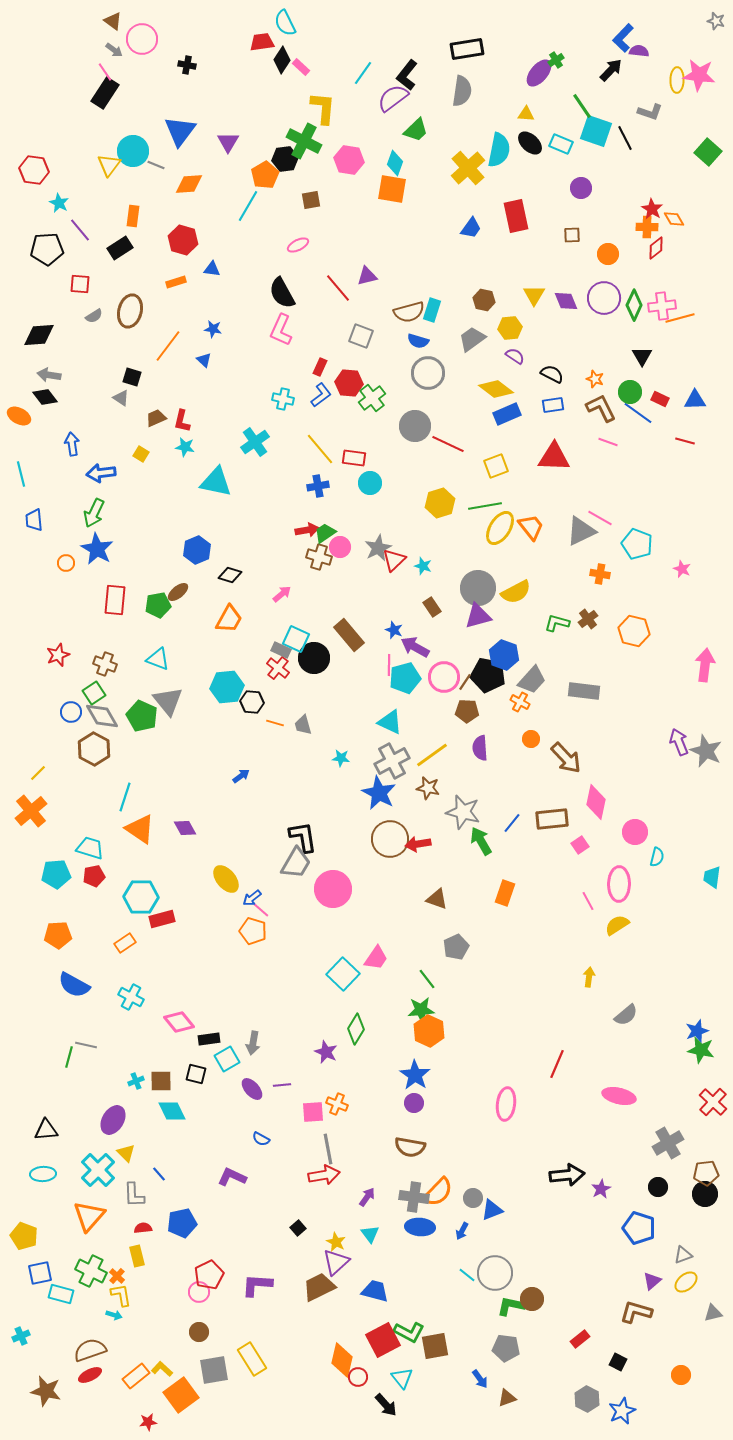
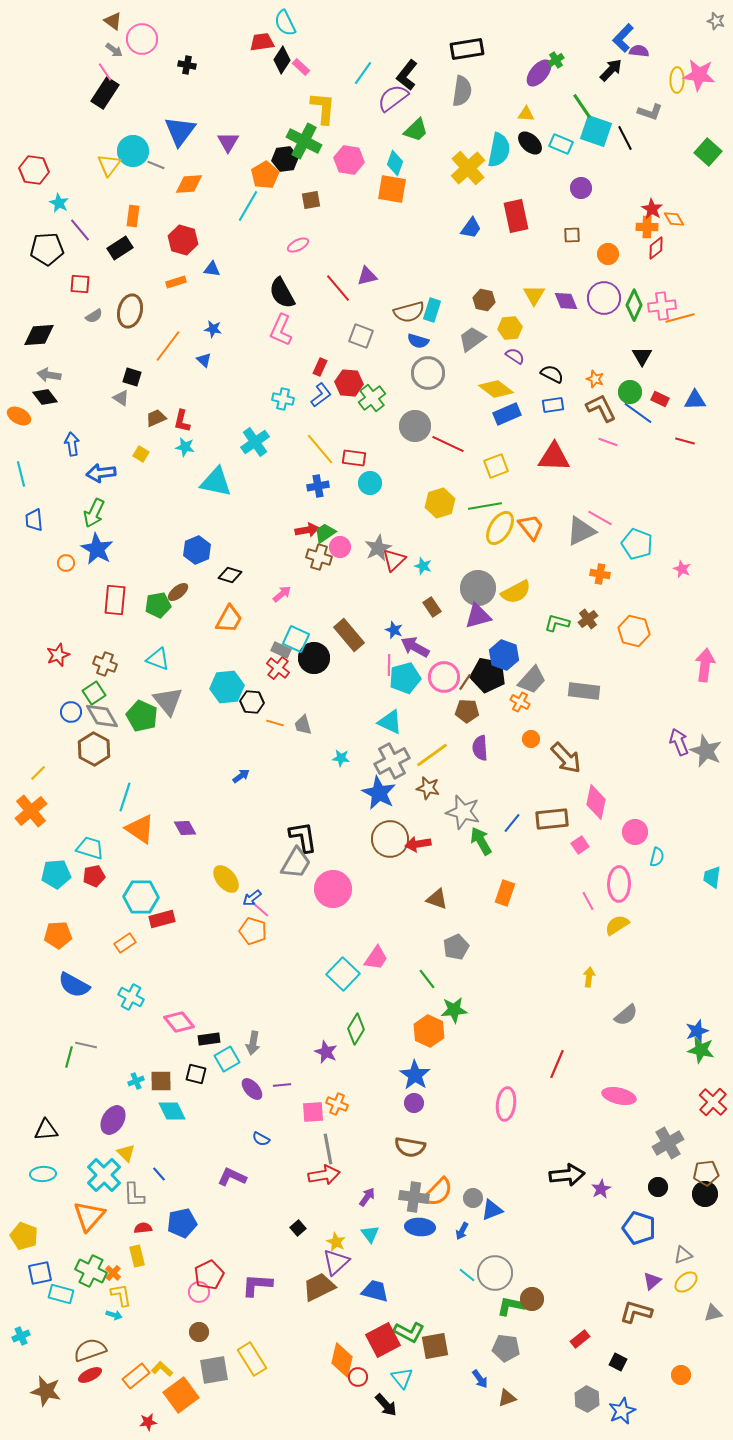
green star at (421, 1010): moved 33 px right
cyan cross at (98, 1170): moved 6 px right, 5 px down
orange cross at (117, 1276): moved 4 px left, 3 px up
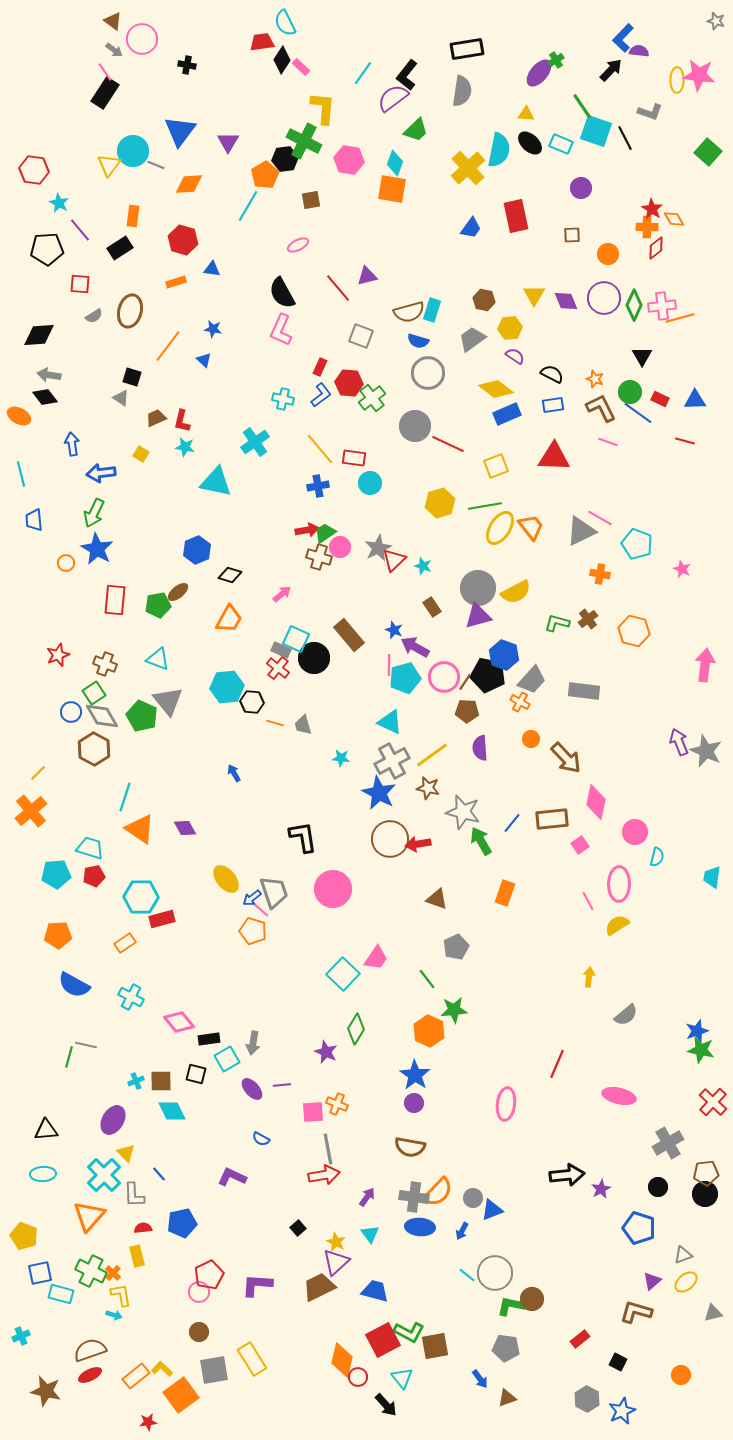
blue arrow at (241, 776): moved 7 px left, 3 px up; rotated 84 degrees counterclockwise
gray trapezoid at (296, 863): moved 22 px left, 29 px down; rotated 48 degrees counterclockwise
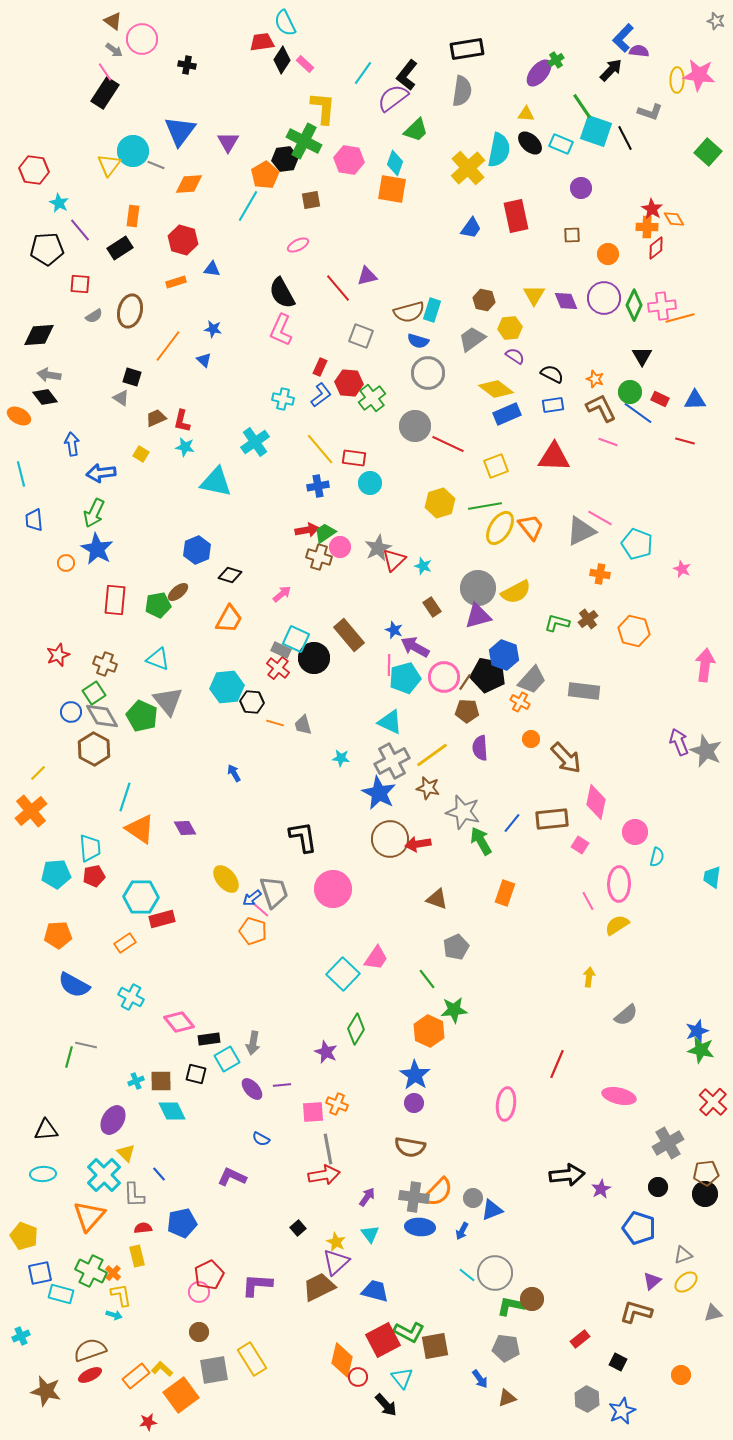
pink rectangle at (301, 67): moved 4 px right, 3 px up
pink square at (580, 845): rotated 24 degrees counterclockwise
cyan trapezoid at (90, 848): rotated 68 degrees clockwise
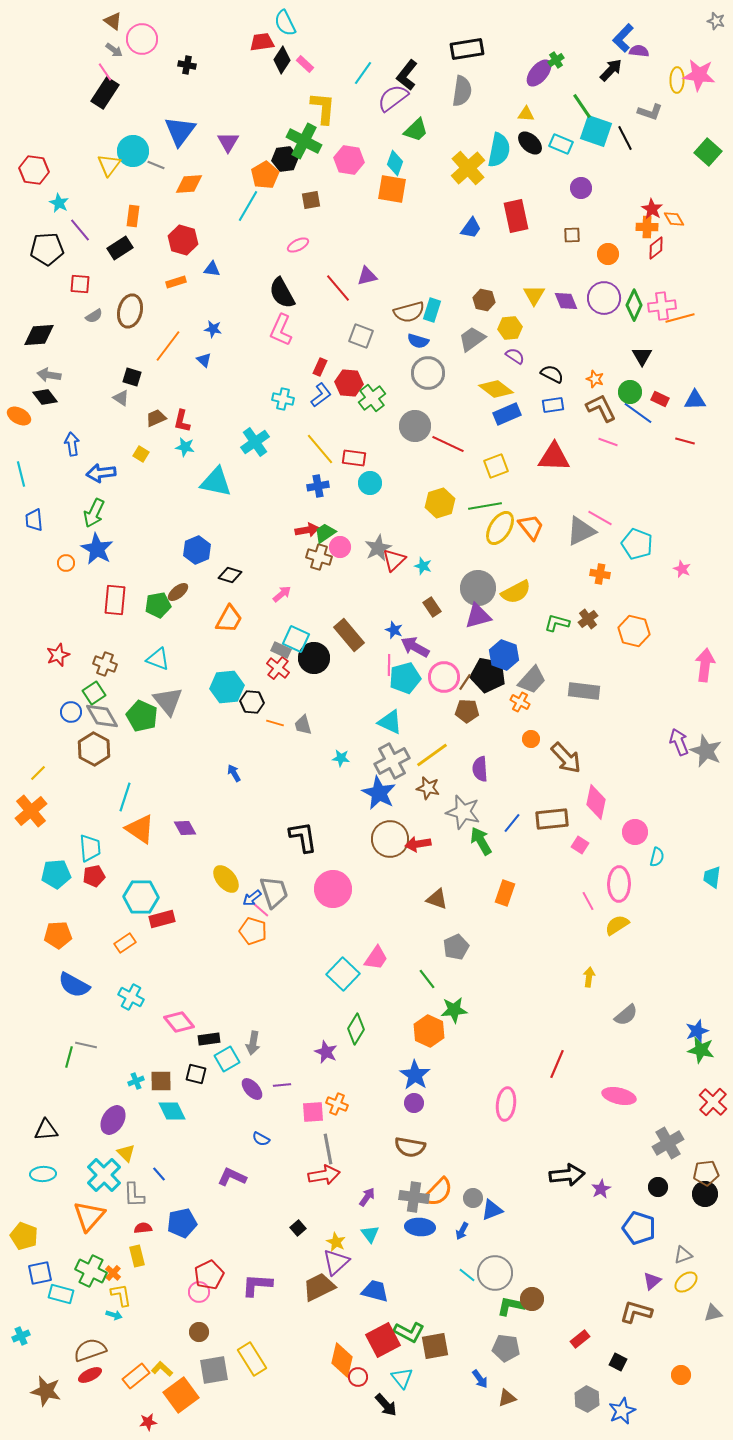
purple semicircle at (480, 748): moved 21 px down
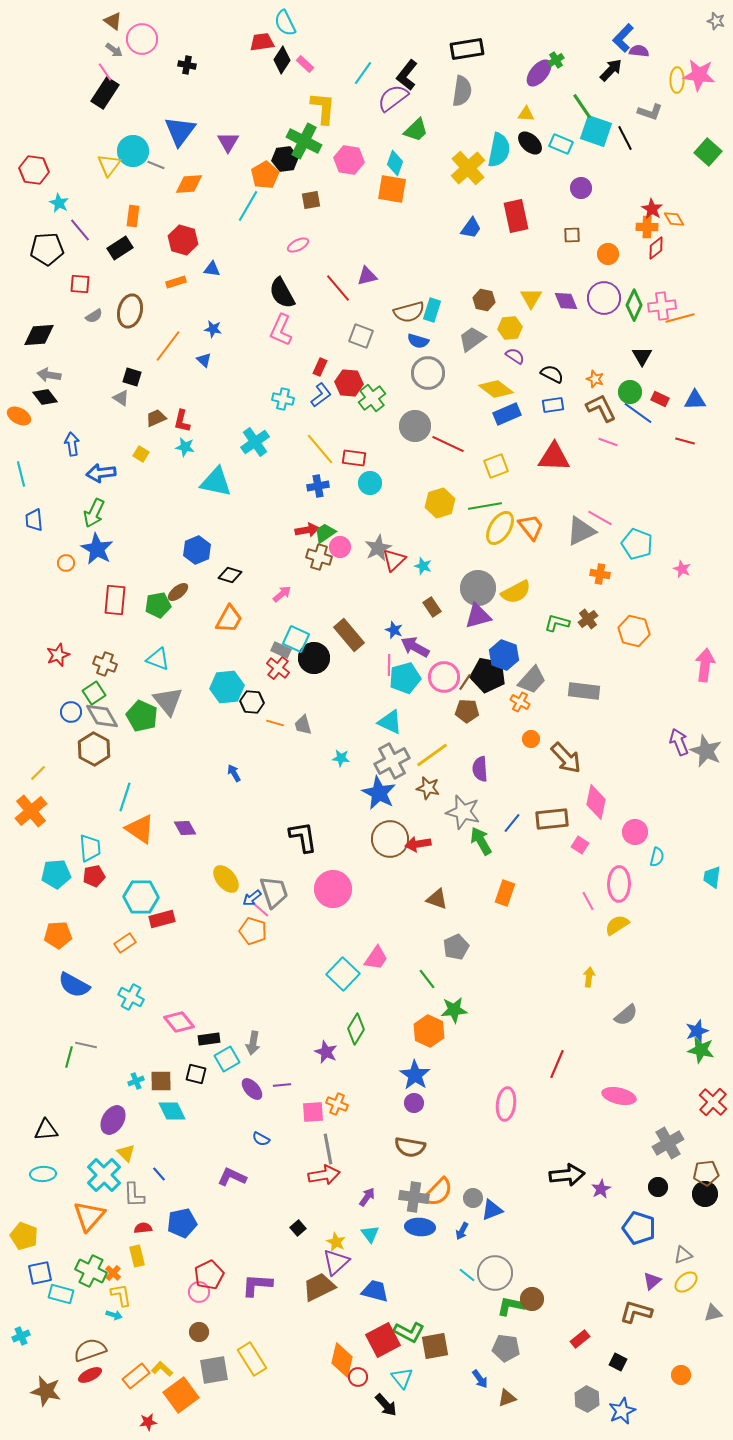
yellow triangle at (534, 295): moved 3 px left, 3 px down
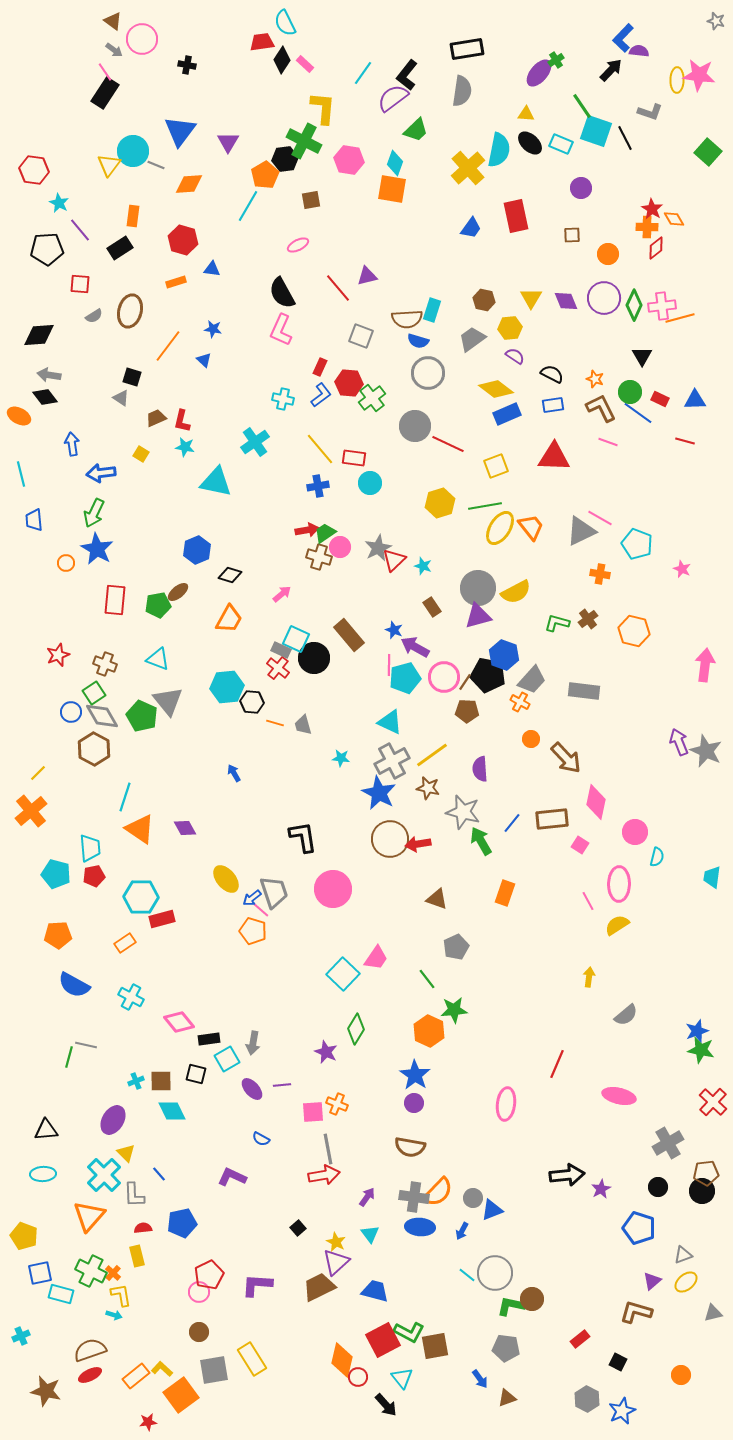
brown semicircle at (409, 312): moved 2 px left, 7 px down; rotated 12 degrees clockwise
cyan pentagon at (56, 874): rotated 20 degrees clockwise
black circle at (705, 1194): moved 3 px left, 3 px up
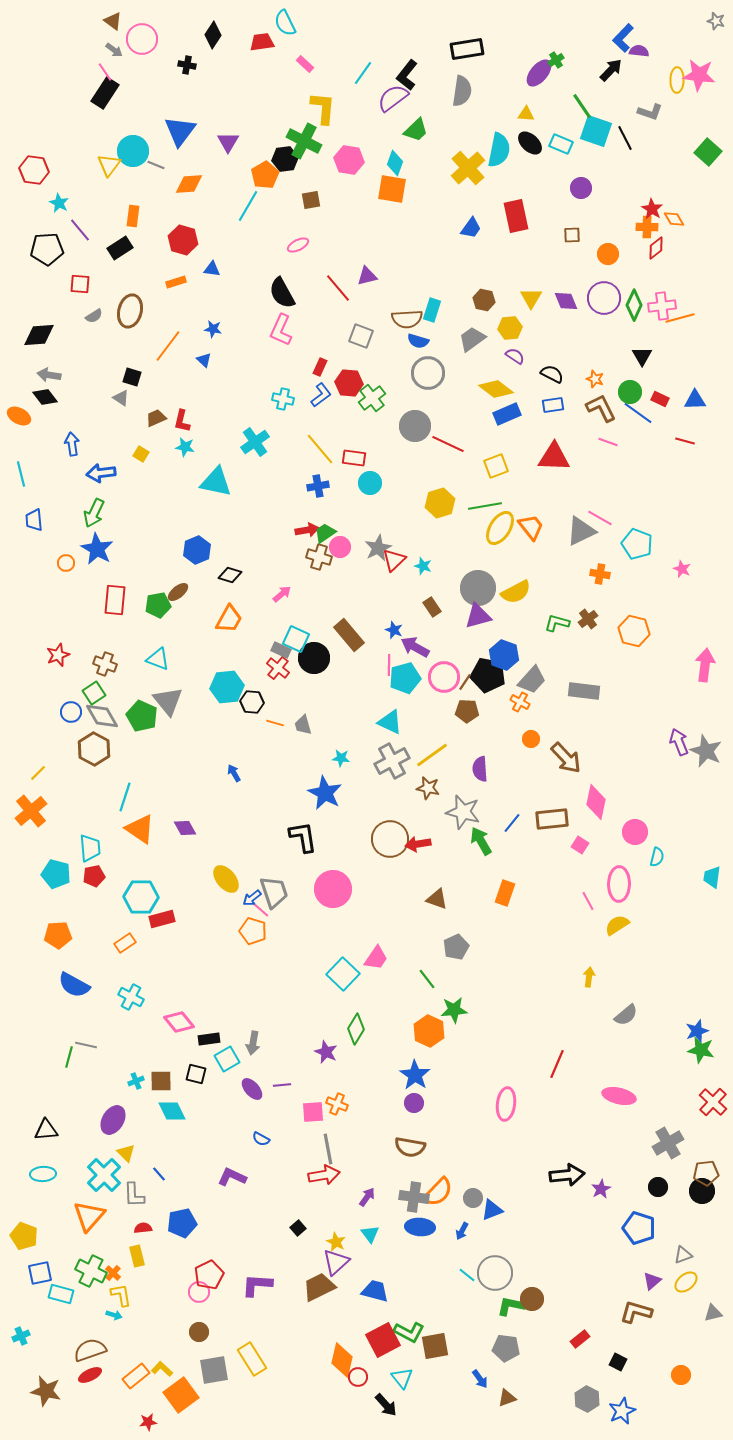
black diamond at (282, 60): moved 69 px left, 25 px up
blue star at (379, 793): moved 54 px left
